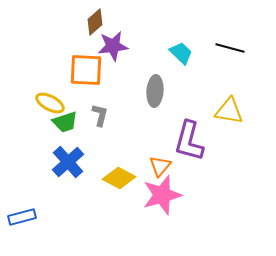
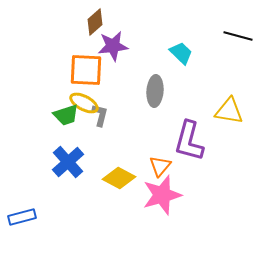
black line: moved 8 px right, 12 px up
yellow ellipse: moved 34 px right
green trapezoid: moved 1 px right, 7 px up
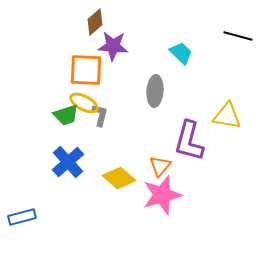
purple star: rotated 12 degrees clockwise
yellow triangle: moved 2 px left, 5 px down
yellow diamond: rotated 12 degrees clockwise
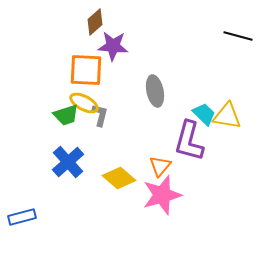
cyan trapezoid: moved 23 px right, 61 px down
gray ellipse: rotated 16 degrees counterclockwise
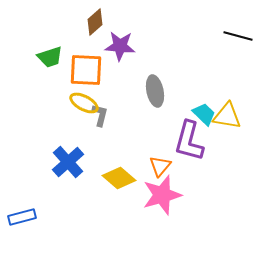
purple star: moved 7 px right
green trapezoid: moved 16 px left, 58 px up
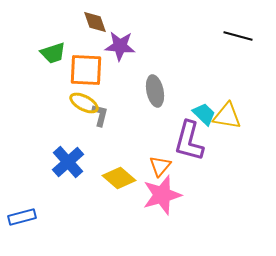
brown diamond: rotated 68 degrees counterclockwise
green trapezoid: moved 3 px right, 4 px up
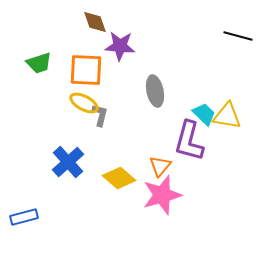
green trapezoid: moved 14 px left, 10 px down
blue rectangle: moved 2 px right
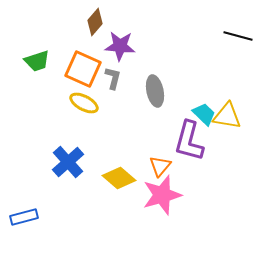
brown diamond: rotated 60 degrees clockwise
green trapezoid: moved 2 px left, 2 px up
orange square: moved 3 px left, 1 px up; rotated 21 degrees clockwise
gray L-shape: moved 13 px right, 37 px up
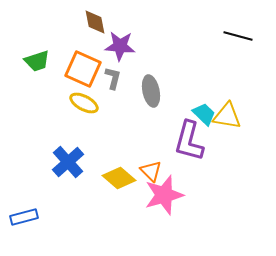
brown diamond: rotated 52 degrees counterclockwise
gray ellipse: moved 4 px left
orange triangle: moved 9 px left, 5 px down; rotated 25 degrees counterclockwise
pink star: moved 2 px right
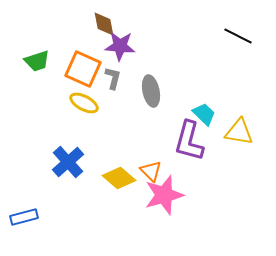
brown diamond: moved 9 px right, 2 px down
black line: rotated 12 degrees clockwise
yellow triangle: moved 12 px right, 16 px down
